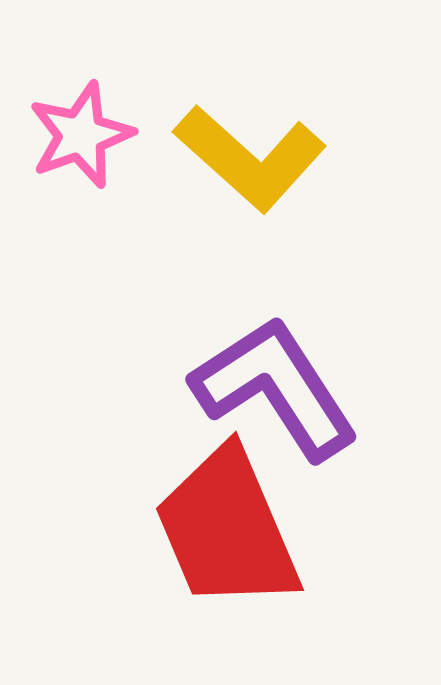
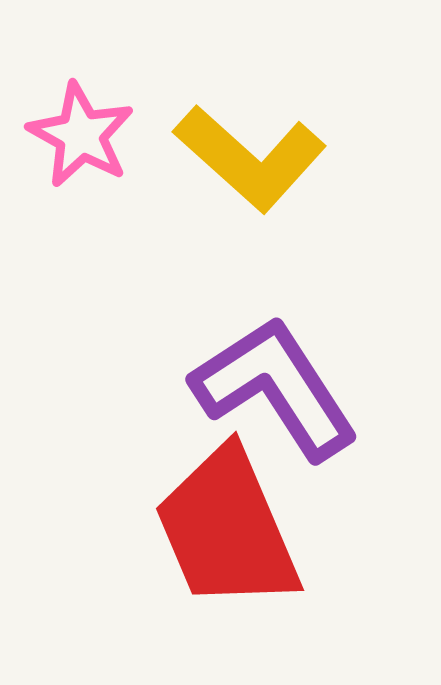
pink star: rotated 23 degrees counterclockwise
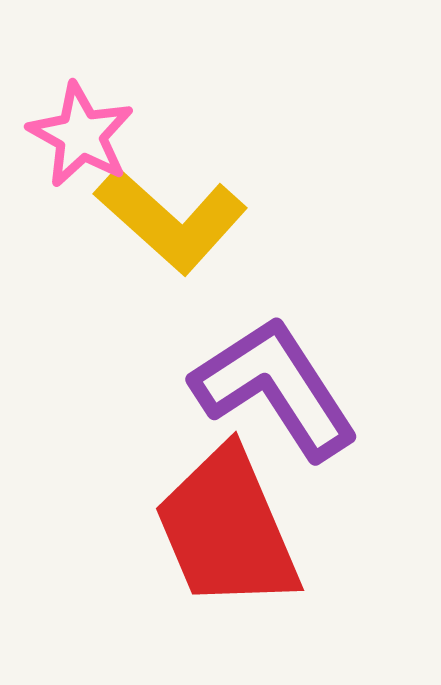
yellow L-shape: moved 79 px left, 62 px down
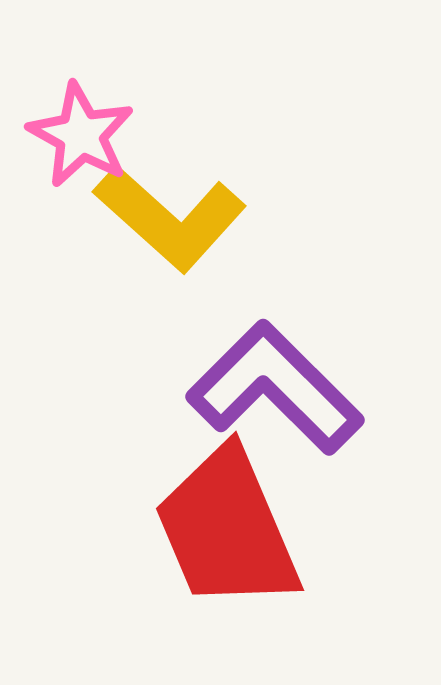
yellow L-shape: moved 1 px left, 2 px up
purple L-shape: rotated 12 degrees counterclockwise
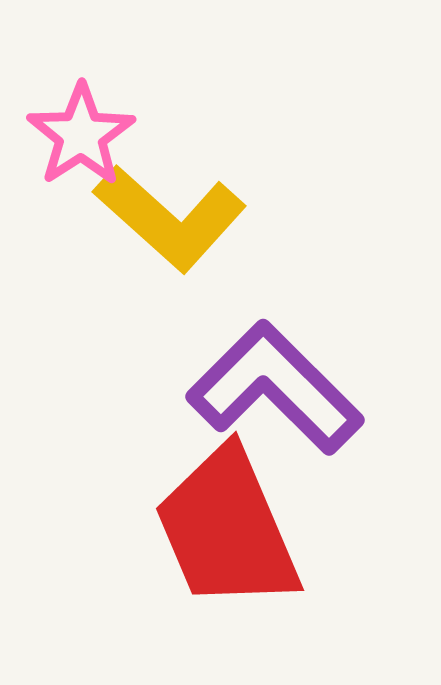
pink star: rotated 10 degrees clockwise
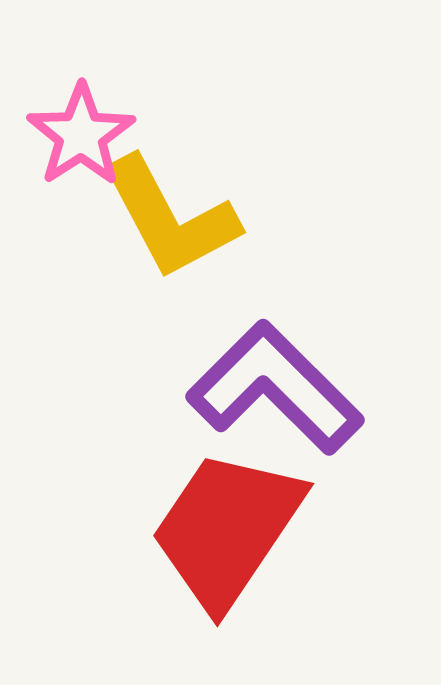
yellow L-shape: rotated 20 degrees clockwise
red trapezoid: rotated 57 degrees clockwise
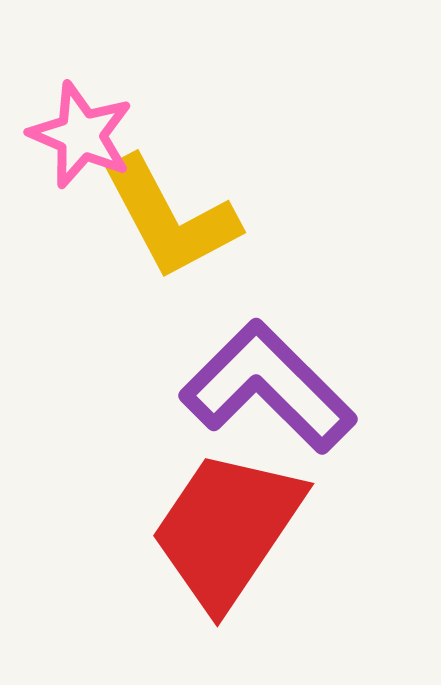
pink star: rotated 16 degrees counterclockwise
purple L-shape: moved 7 px left, 1 px up
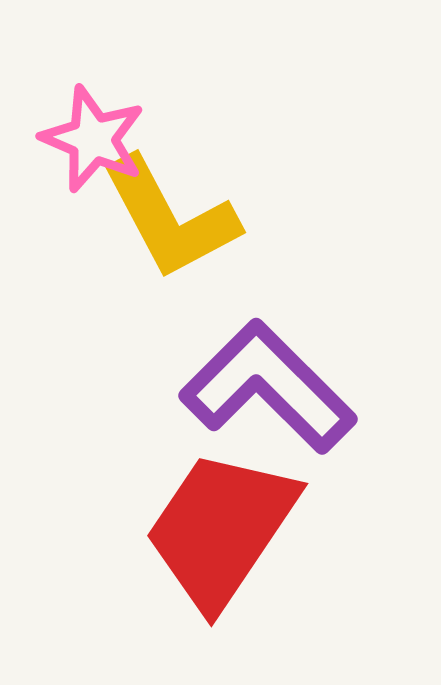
pink star: moved 12 px right, 4 px down
red trapezoid: moved 6 px left
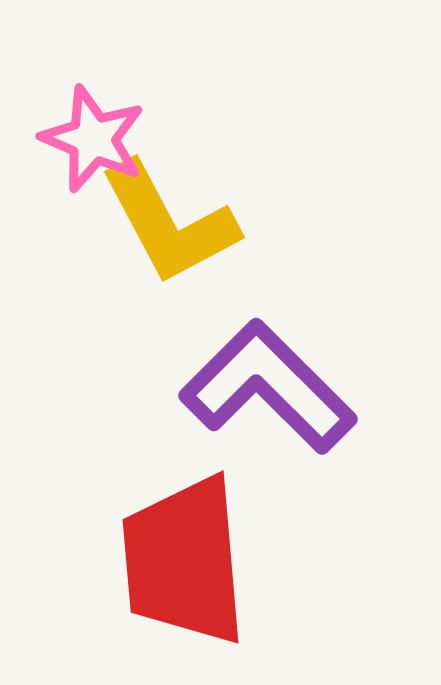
yellow L-shape: moved 1 px left, 5 px down
red trapezoid: moved 37 px left, 32 px down; rotated 39 degrees counterclockwise
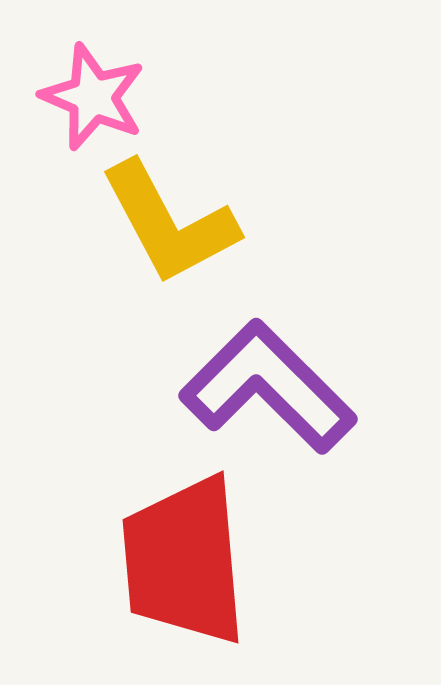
pink star: moved 42 px up
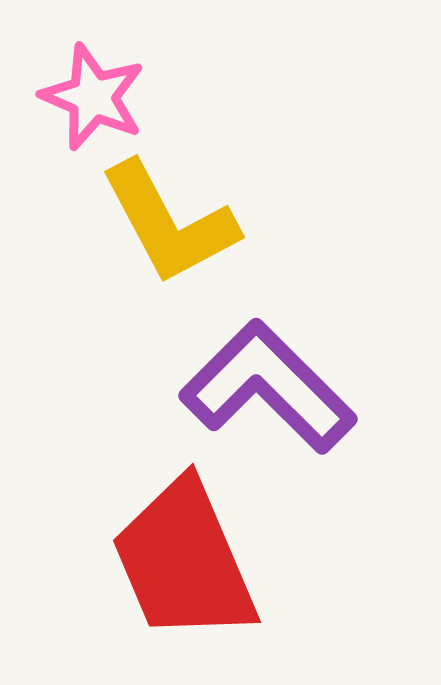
red trapezoid: rotated 18 degrees counterclockwise
